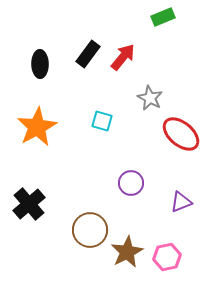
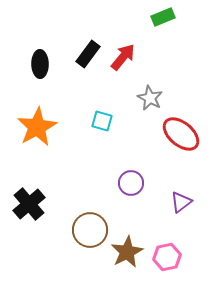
purple triangle: rotated 15 degrees counterclockwise
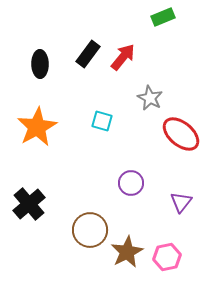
purple triangle: rotated 15 degrees counterclockwise
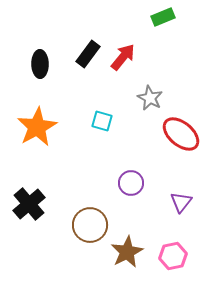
brown circle: moved 5 px up
pink hexagon: moved 6 px right, 1 px up
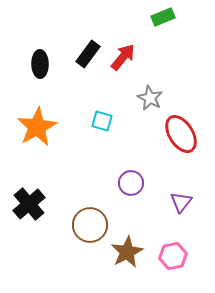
red ellipse: rotated 18 degrees clockwise
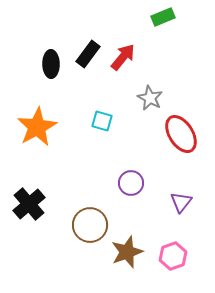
black ellipse: moved 11 px right
brown star: rotated 8 degrees clockwise
pink hexagon: rotated 8 degrees counterclockwise
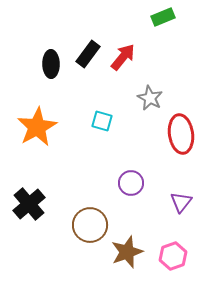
red ellipse: rotated 24 degrees clockwise
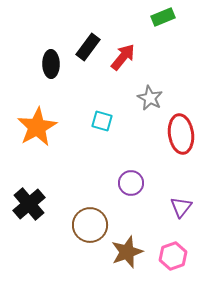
black rectangle: moved 7 px up
purple triangle: moved 5 px down
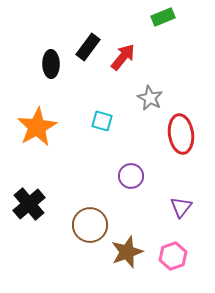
purple circle: moved 7 px up
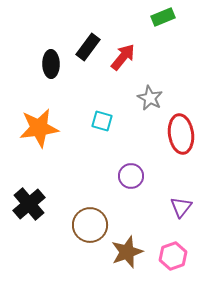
orange star: moved 2 px right, 1 px down; rotated 21 degrees clockwise
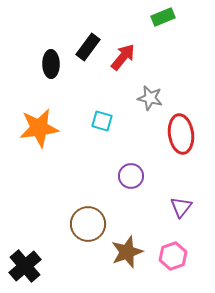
gray star: rotated 15 degrees counterclockwise
black cross: moved 4 px left, 62 px down
brown circle: moved 2 px left, 1 px up
